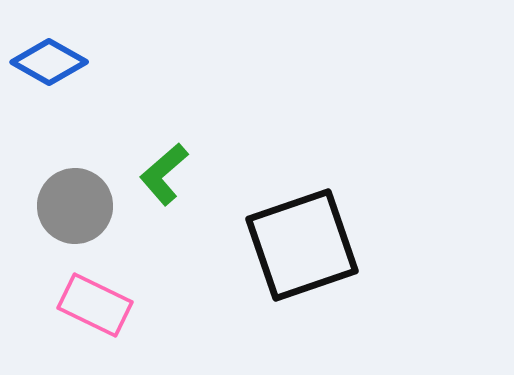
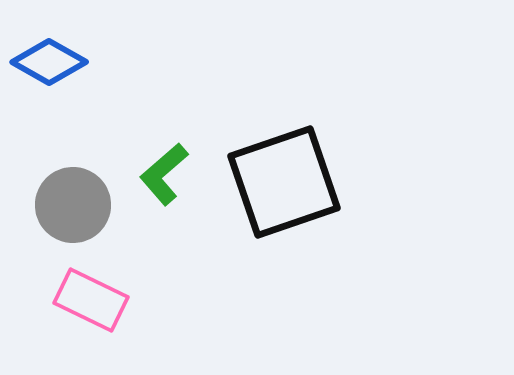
gray circle: moved 2 px left, 1 px up
black square: moved 18 px left, 63 px up
pink rectangle: moved 4 px left, 5 px up
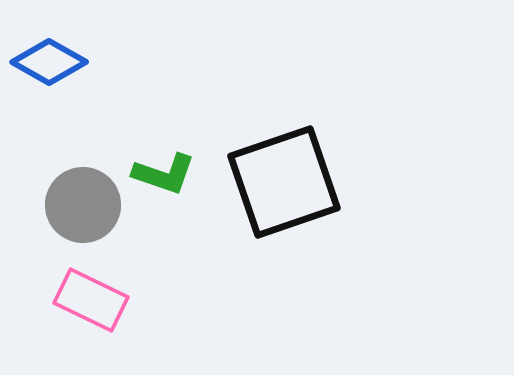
green L-shape: rotated 120 degrees counterclockwise
gray circle: moved 10 px right
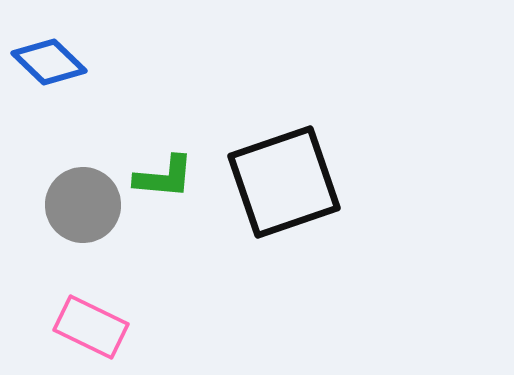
blue diamond: rotated 14 degrees clockwise
green L-shape: moved 3 px down; rotated 14 degrees counterclockwise
pink rectangle: moved 27 px down
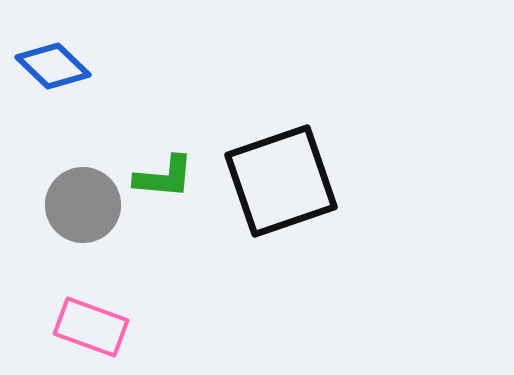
blue diamond: moved 4 px right, 4 px down
black square: moved 3 px left, 1 px up
pink rectangle: rotated 6 degrees counterclockwise
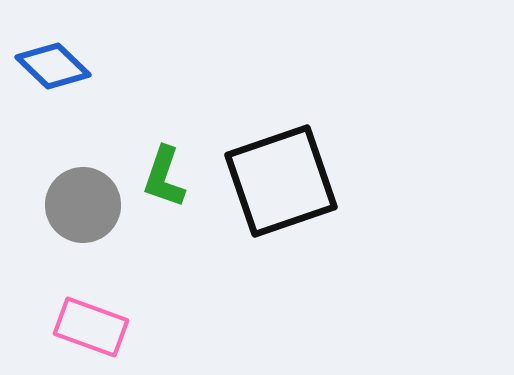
green L-shape: rotated 104 degrees clockwise
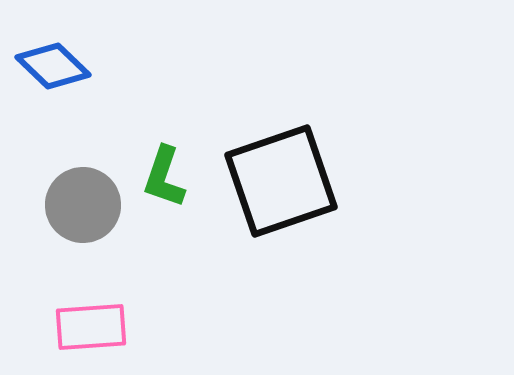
pink rectangle: rotated 24 degrees counterclockwise
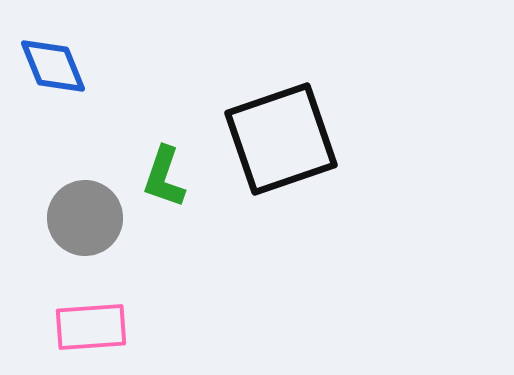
blue diamond: rotated 24 degrees clockwise
black square: moved 42 px up
gray circle: moved 2 px right, 13 px down
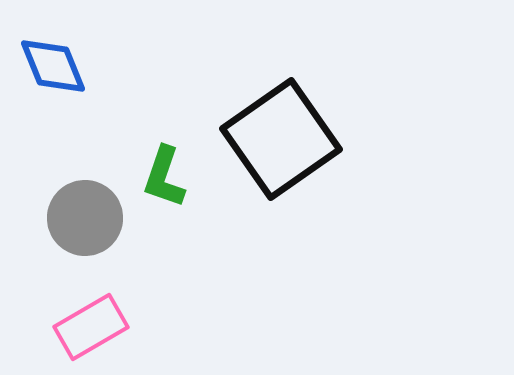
black square: rotated 16 degrees counterclockwise
pink rectangle: rotated 26 degrees counterclockwise
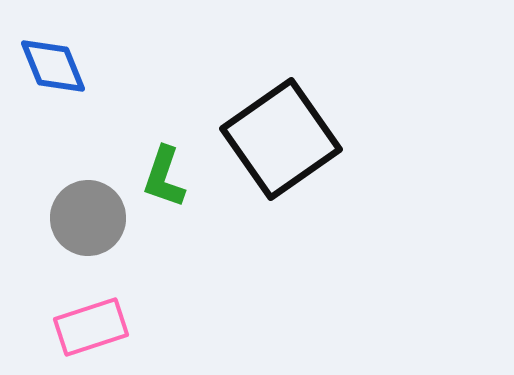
gray circle: moved 3 px right
pink rectangle: rotated 12 degrees clockwise
